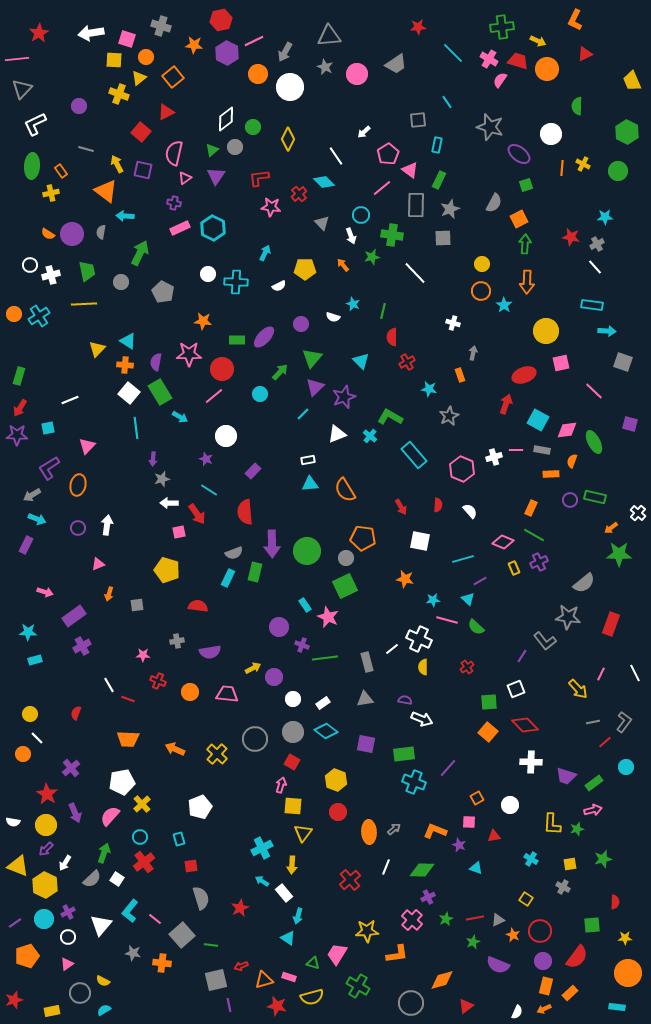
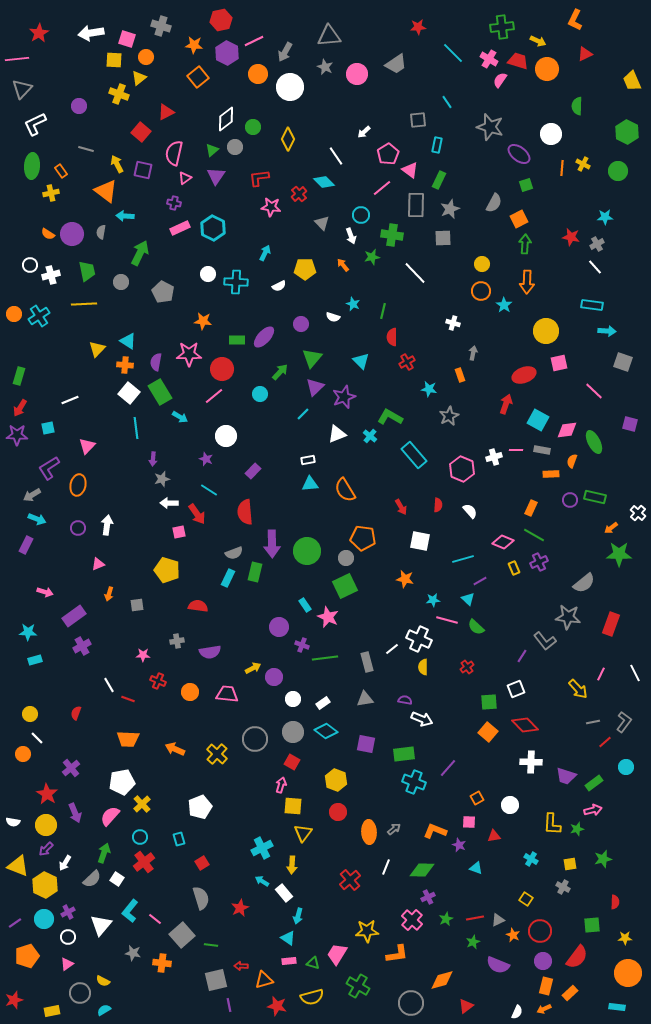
orange square at (173, 77): moved 25 px right
pink square at (561, 363): moved 2 px left
red square at (191, 866): moved 11 px right, 3 px up; rotated 24 degrees counterclockwise
red arrow at (241, 966): rotated 24 degrees clockwise
pink rectangle at (289, 977): moved 16 px up; rotated 24 degrees counterclockwise
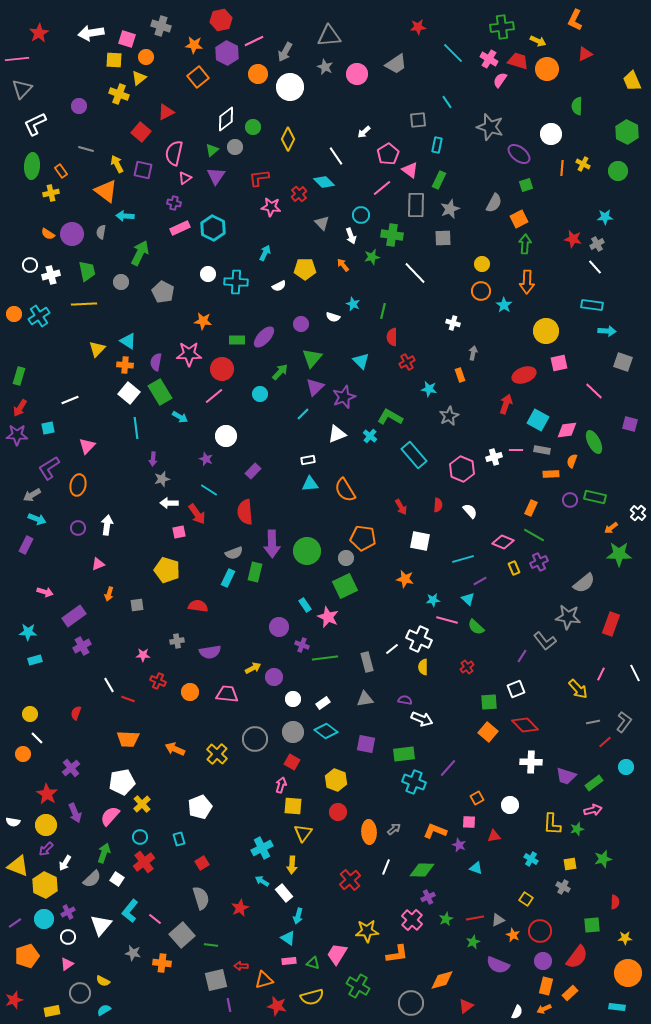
red star at (571, 237): moved 2 px right, 2 px down
